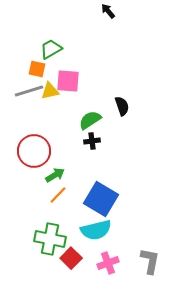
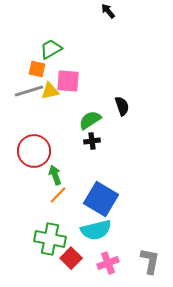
green arrow: rotated 78 degrees counterclockwise
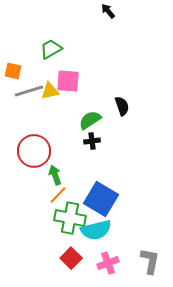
orange square: moved 24 px left, 2 px down
green cross: moved 20 px right, 21 px up
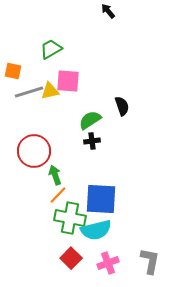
gray line: moved 1 px down
blue square: rotated 28 degrees counterclockwise
